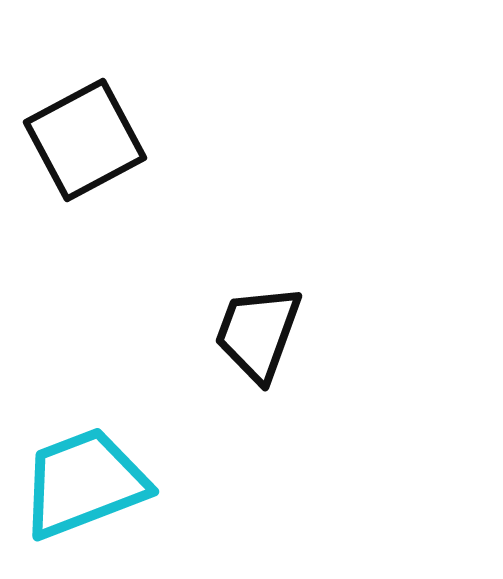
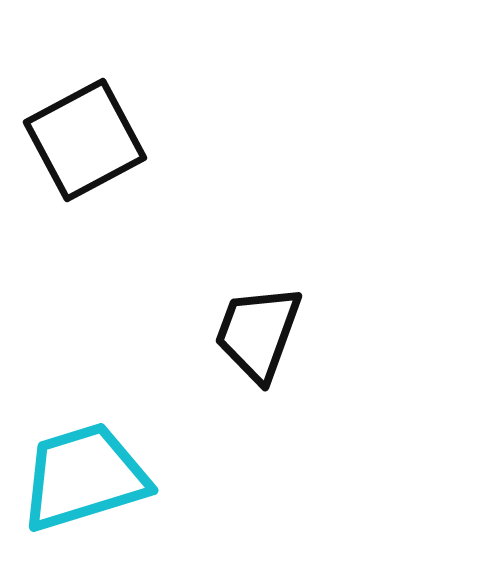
cyan trapezoid: moved 6 px up; rotated 4 degrees clockwise
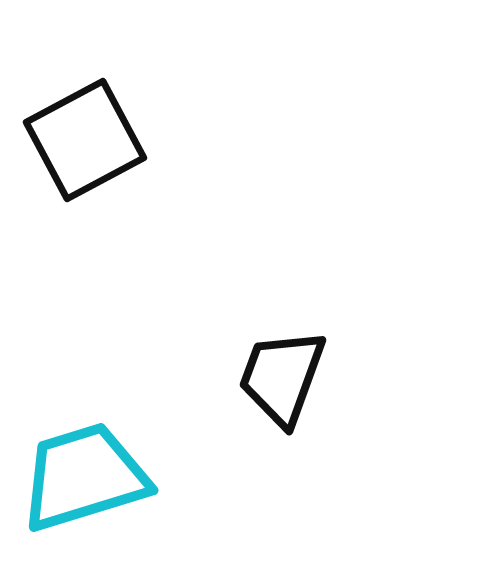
black trapezoid: moved 24 px right, 44 px down
